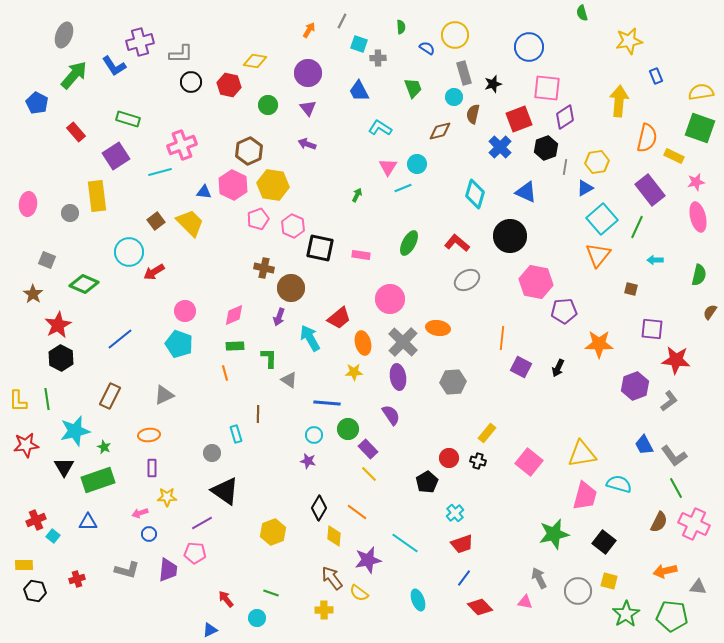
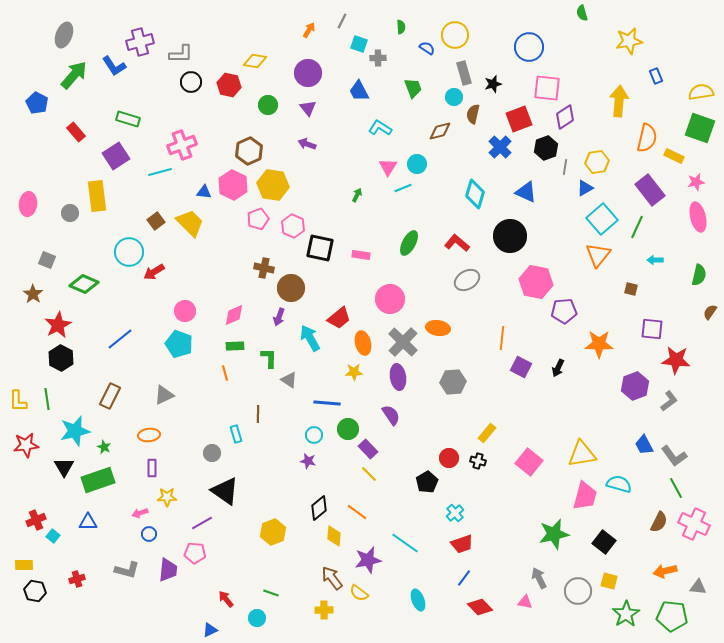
black diamond at (319, 508): rotated 20 degrees clockwise
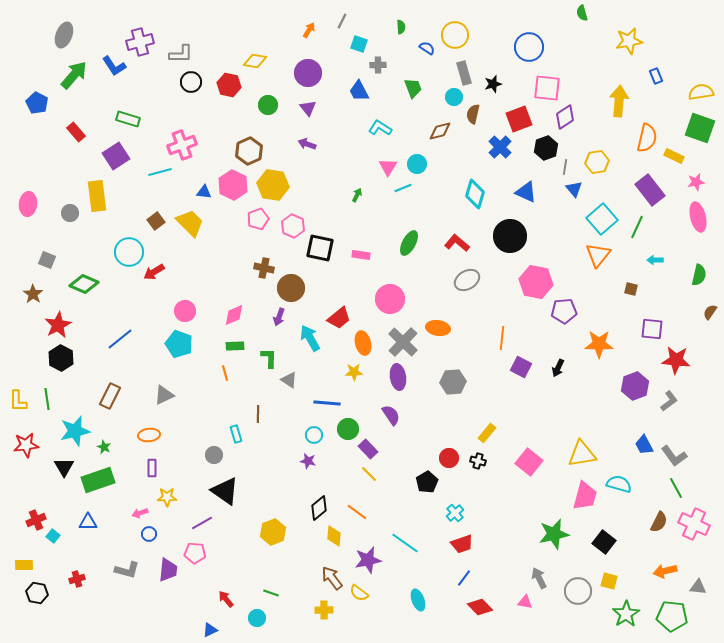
gray cross at (378, 58): moved 7 px down
blue triangle at (585, 188): moved 11 px left, 1 px down; rotated 42 degrees counterclockwise
gray circle at (212, 453): moved 2 px right, 2 px down
black hexagon at (35, 591): moved 2 px right, 2 px down
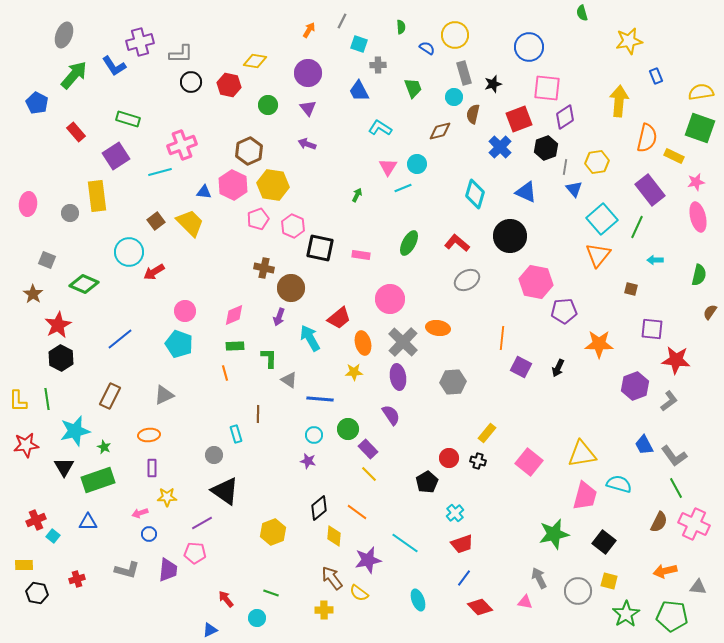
blue line at (327, 403): moved 7 px left, 4 px up
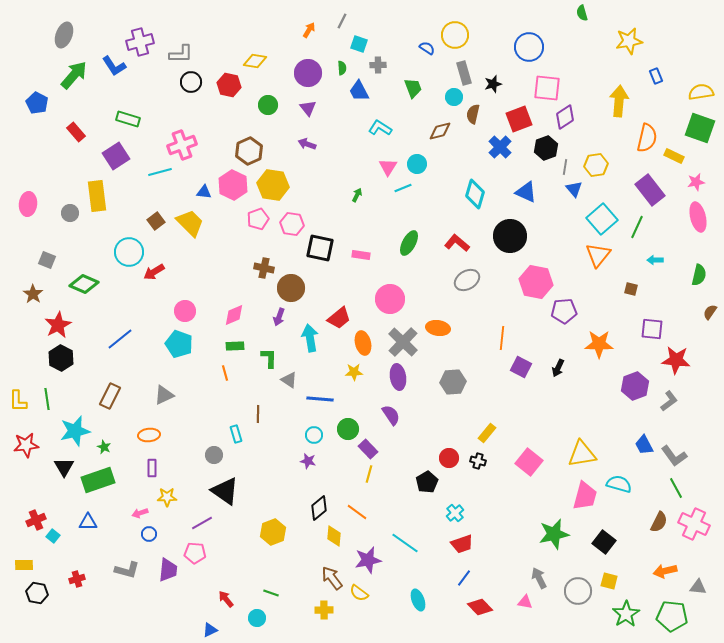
green semicircle at (401, 27): moved 59 px left, 41 px down
yellow hexagon at (597, 162): moved 1 px left, 3 px down
pink hexagon at (293, 226): moved 1 px left, 2 px up; rotated 15 degrees counterclockwise
cyan arrow at (310, 338): rotated 20 degrees clockwise
yellow line at (369, 474): rotated 60 degrees clockwise
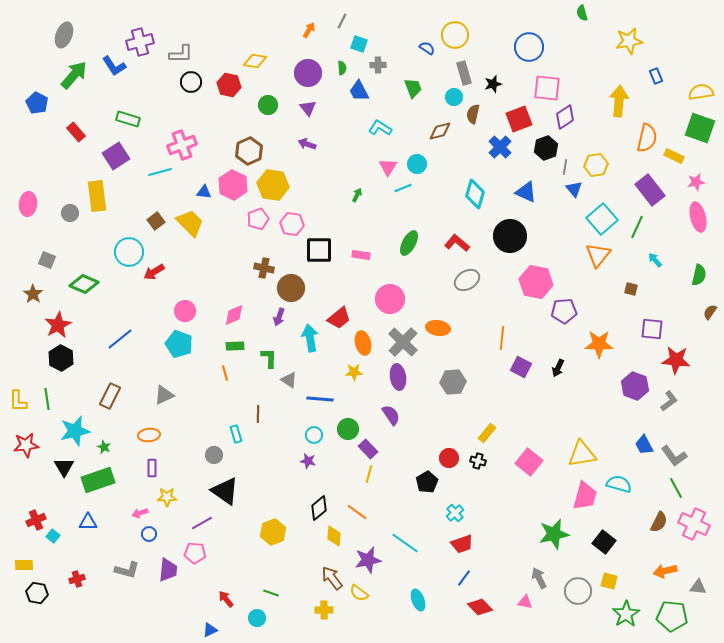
black square at (320, 248): moved 1 px left, 2 px down; rotated 12 degrees counterclockwise
cyan arrow at (655, 260): rotated 49 degrees clockwise
purple hexagon at (635, 386): rotated 20 degrees counterclockwise
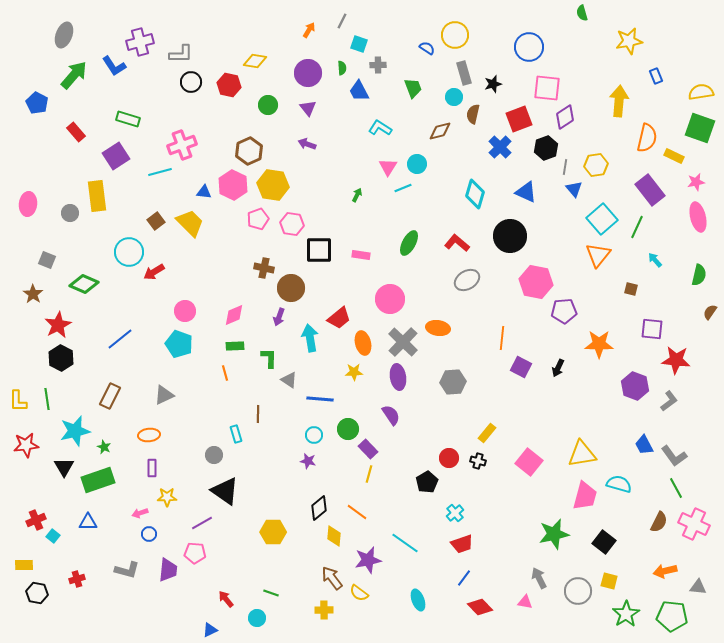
yellow hexagon at (273, 532): rotated 20 degrees clockwise
